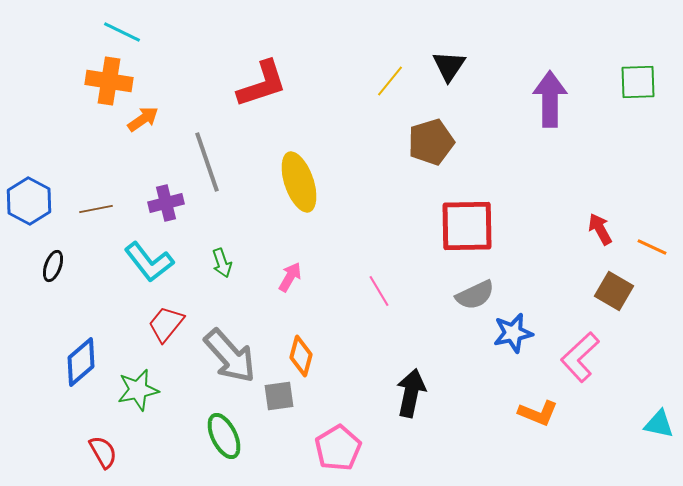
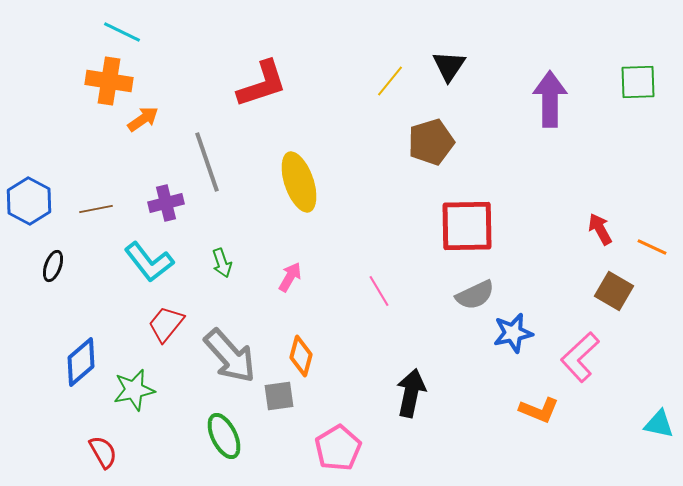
green star: moved 4 px left
orange L-shape: moved 1 px right, 3 px up
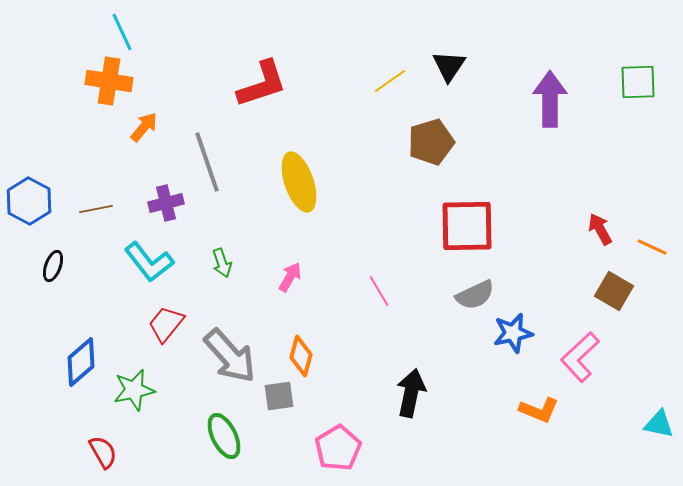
cyan line: rotated 39 degrees clockwise
yellow line: rotated 16 degrees clockwise
orange arrow: moved 1 px right, 8 px down; rotated 16 degrees counterclockwise
